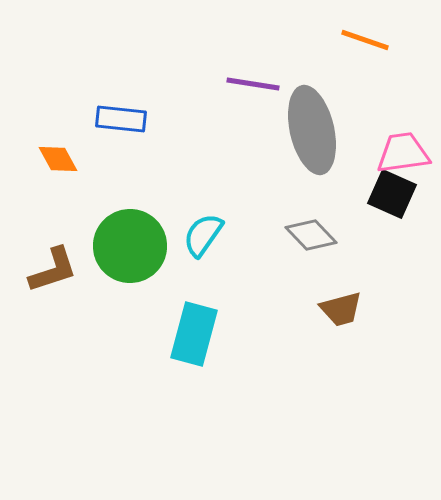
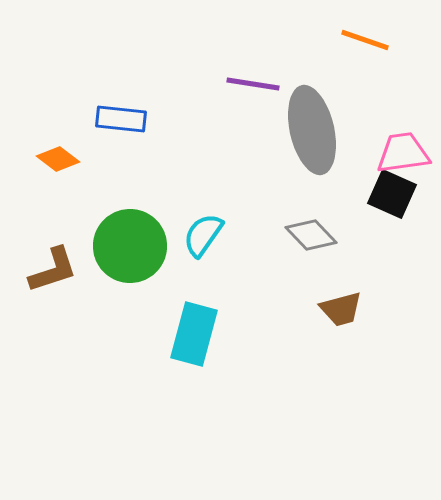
orange diamond: rotated 24 degrees counterclockwise
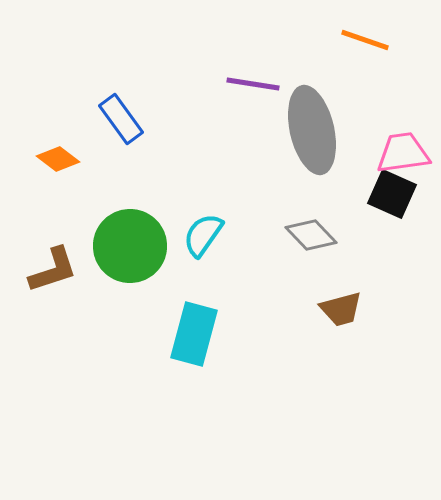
blue rectangle: rotated 48 degrees clockwise
